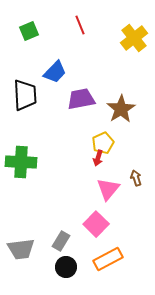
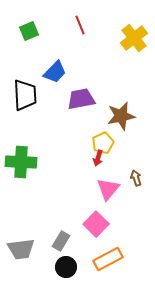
brown star: moved 7 px down; rotated 20 degrees clockwise
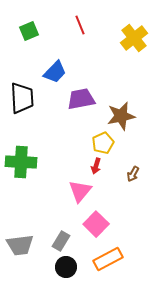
black trapezoid: moved 3 px left, 3 px down
red arrow: moved 2 px left, 8 px down
brown arrow: moved 3 px left, 4 px up; rotated 133 degrees counterclockwise
pink triangle: moved 28 px left, 2 px down
gray trapezoid: moved 1 px left, 4 px up
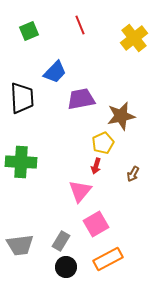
pink square: rotated 15 degrees clockwise
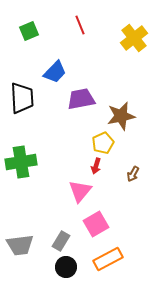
green cross: rotated 12 degrees counterclockwise
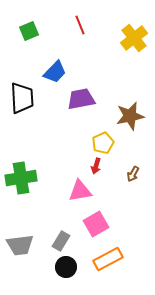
brown star: moved 9 px right
green cross: moved 16 px down
pink triangle: rotated 40 degrees clockwise
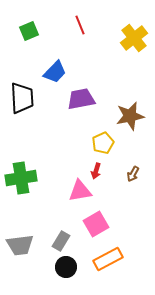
red arrow: moved 5 px down
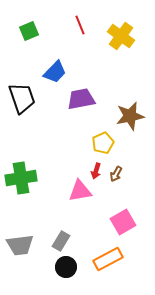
yellow cross: moved 13 px left, 2 px up; rotated 16 degrees counterclockwise
black trapezoid: rotated 16 degrees counterclockwise
brown arrow: moved 17 px left
pink square: moved 27 px right, 2 px up
